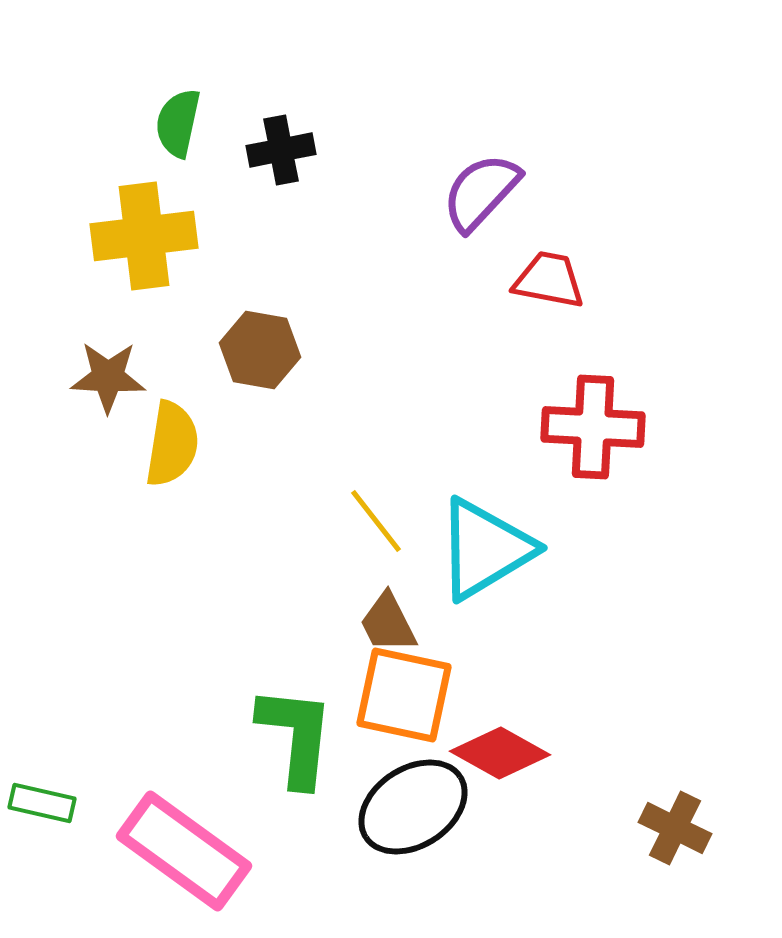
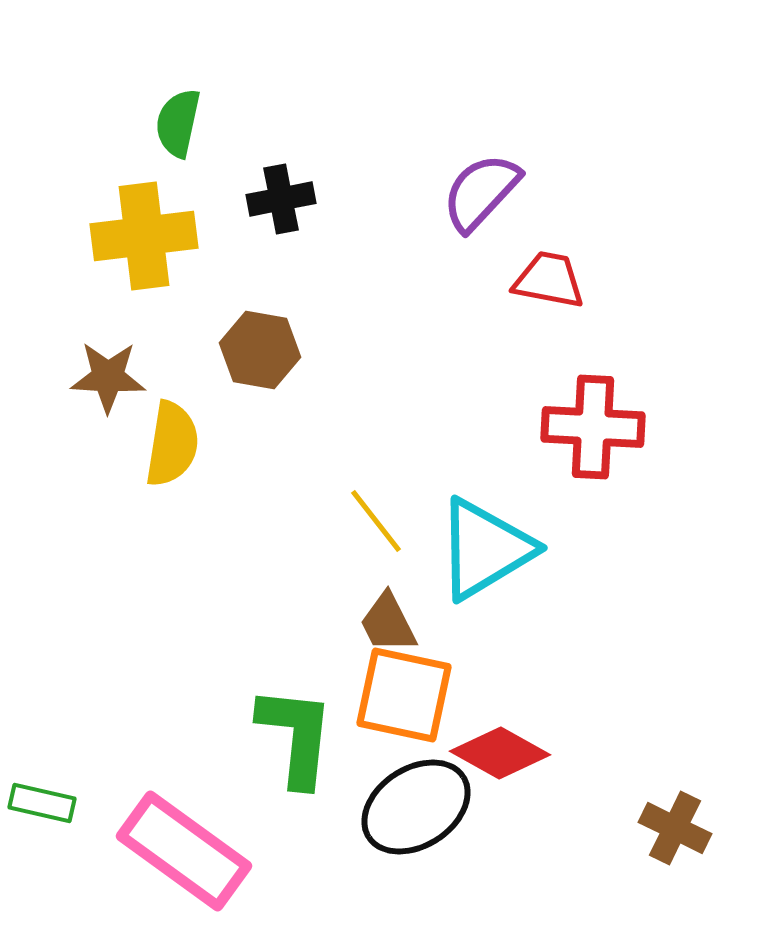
black cross: moved 49 px down
black ellipse: moved 3 px right
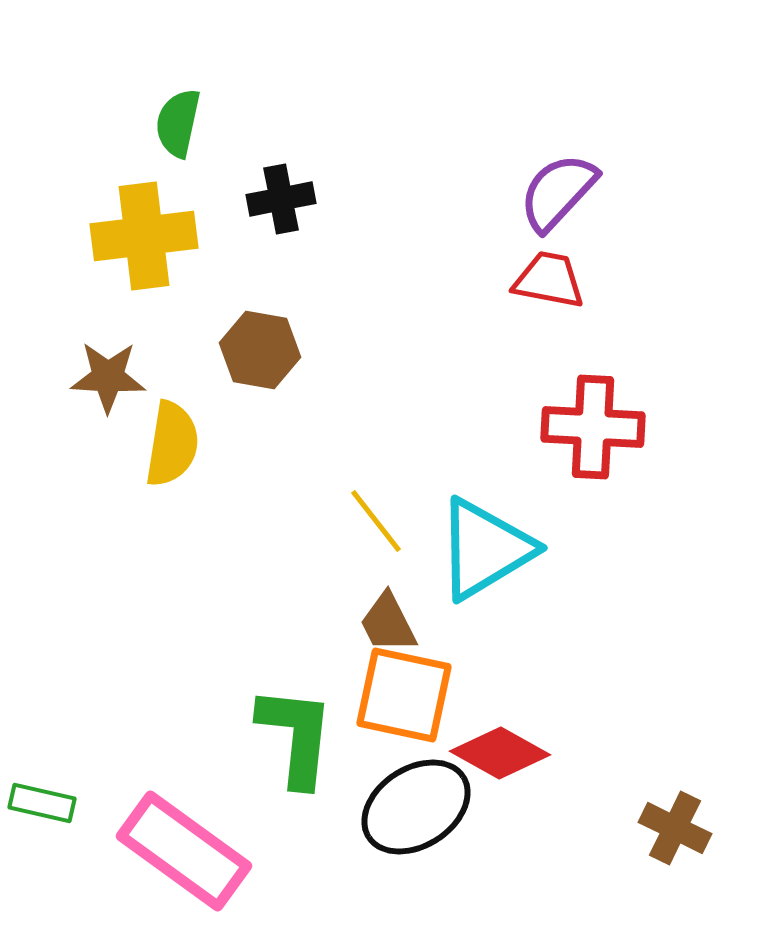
purple semicircle: moved 77 px right
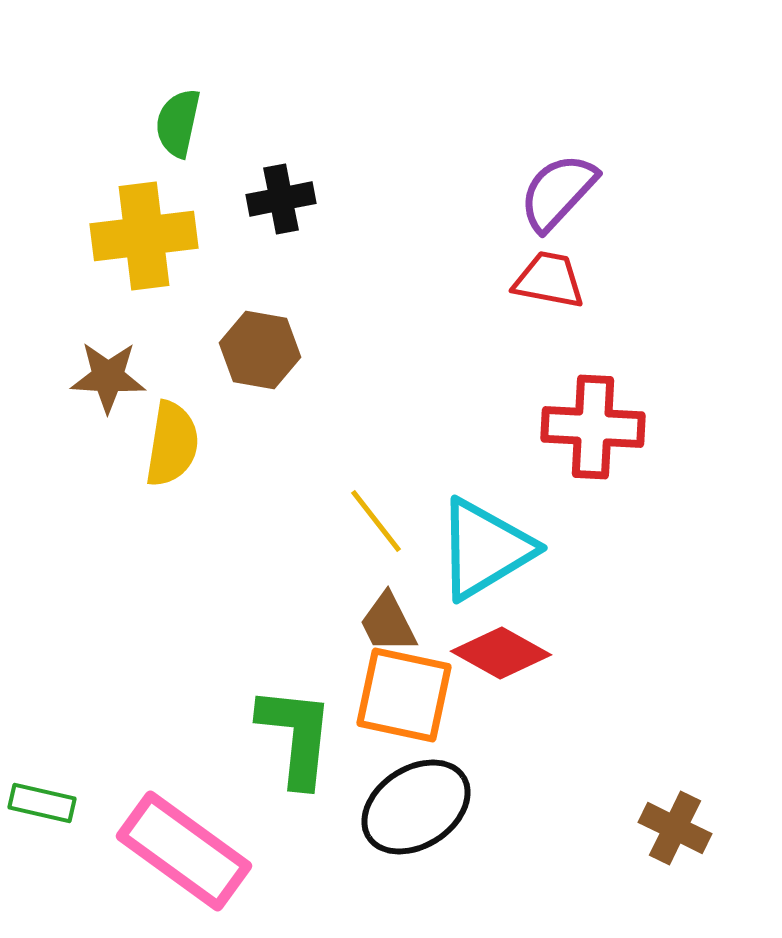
red diamond: moved 1 px right, 100 px up
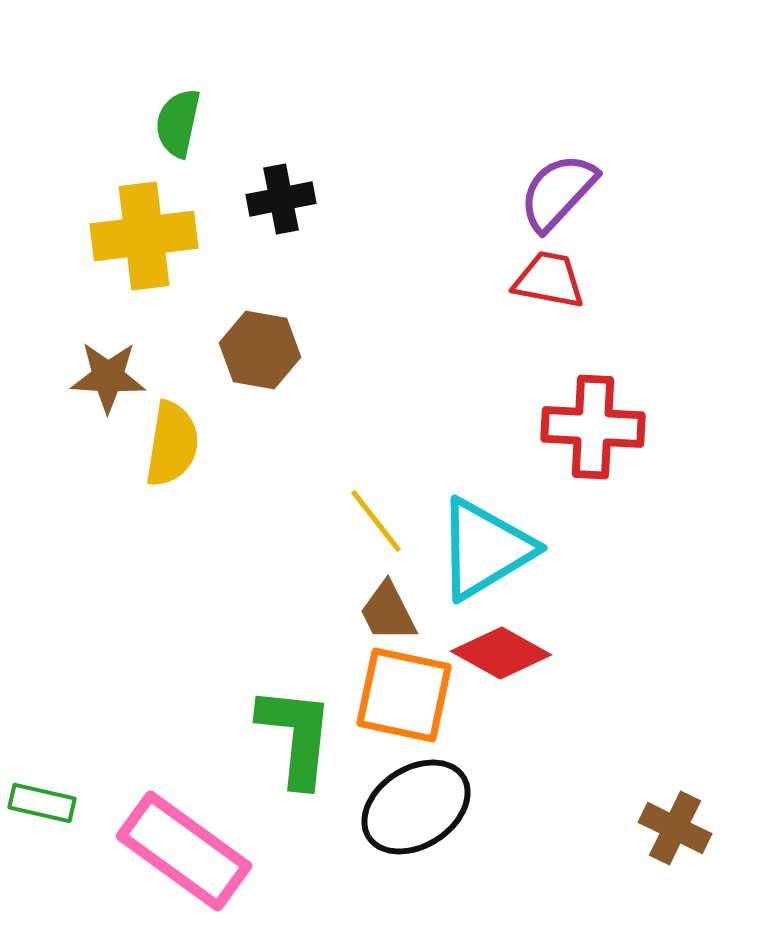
brown trapezoid: moved 11 px up
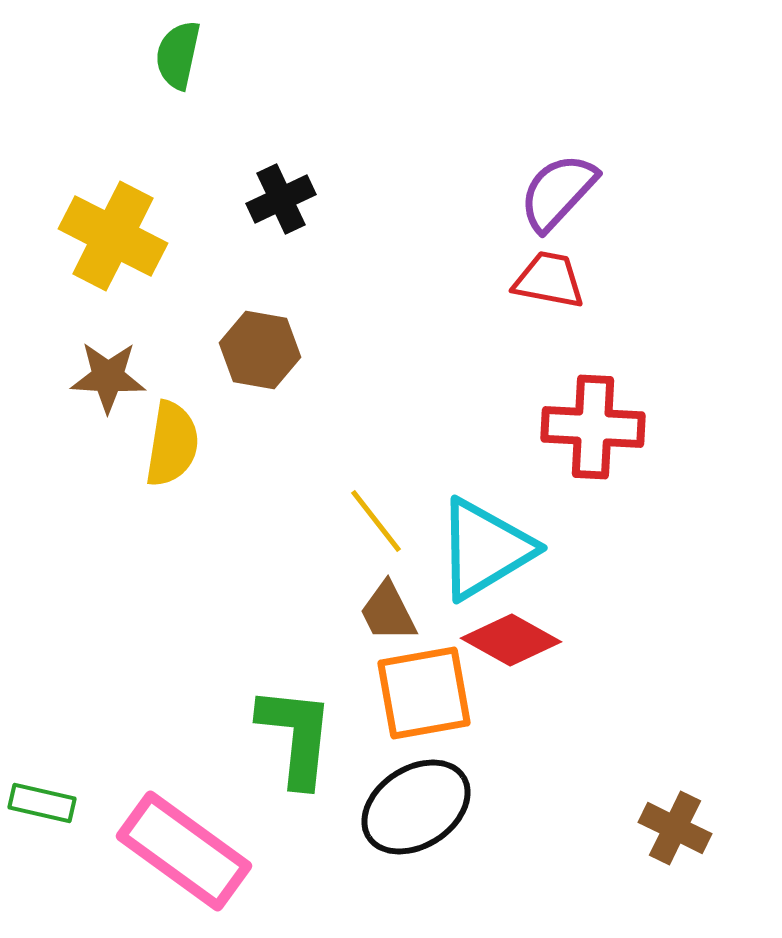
green semicircle: moved 68 px up
black cross: rotated 14 degrees counterclockwise
yellow cross: moved 31 px left; rotated 34 degrees clockwise
red diamond: moved 10 px right, 13 px up
orange square: moved 20 px right, 2 px up; rotated 22 degrees counterclockwise
